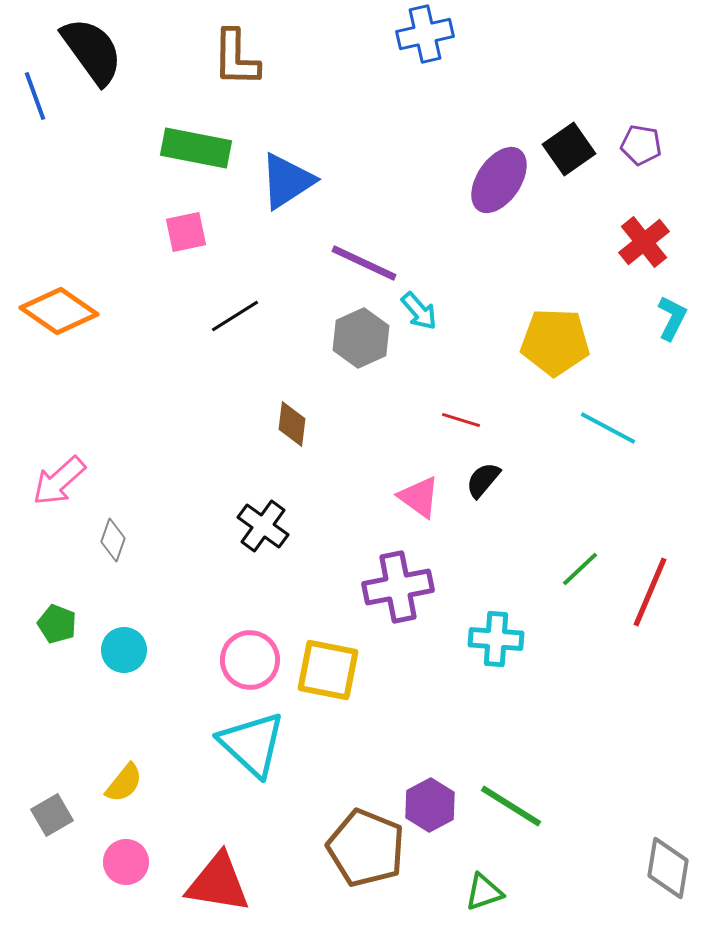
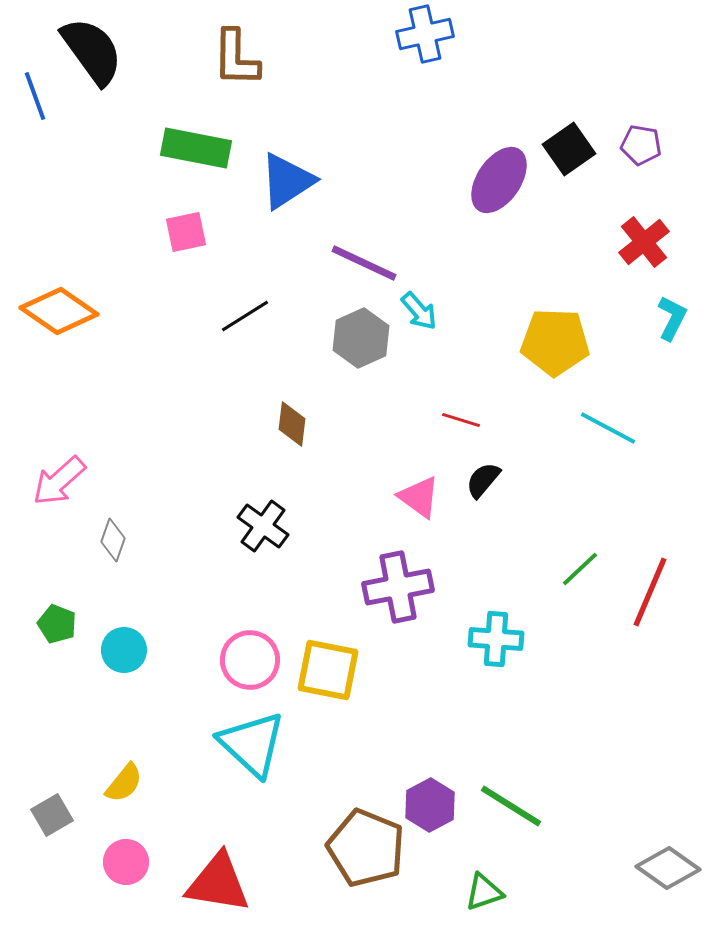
black line at (235, 316): moved 10 px right
gray diamond at (668, 868): rotated 64 degrees counterclockwise
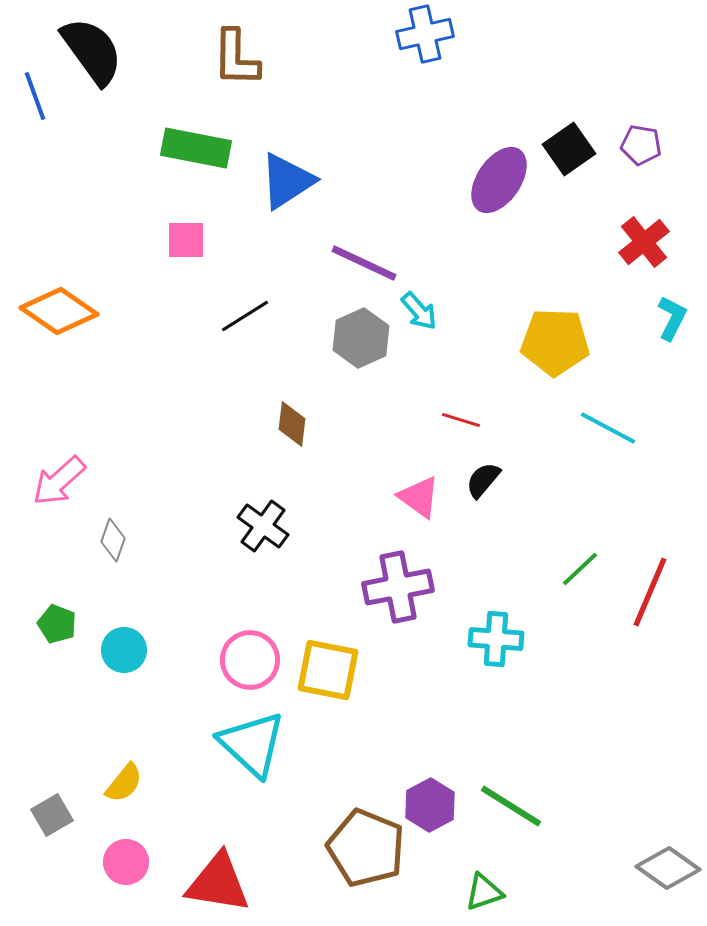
pink square at (186, 232): moved 8 px down; rotated 12 degrees clockwise
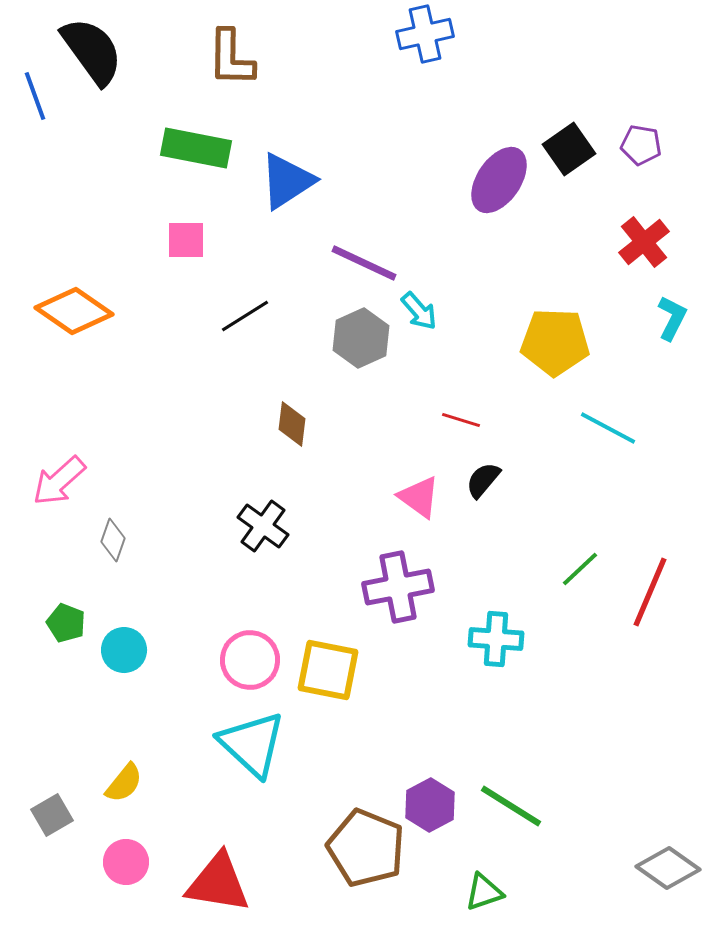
brown L-shape at (236, 58): moved 5 px left
orange diamond at (59, 311): moved 15 px right
green pentagon at (57, 624): moved 9 px right, 1 px up
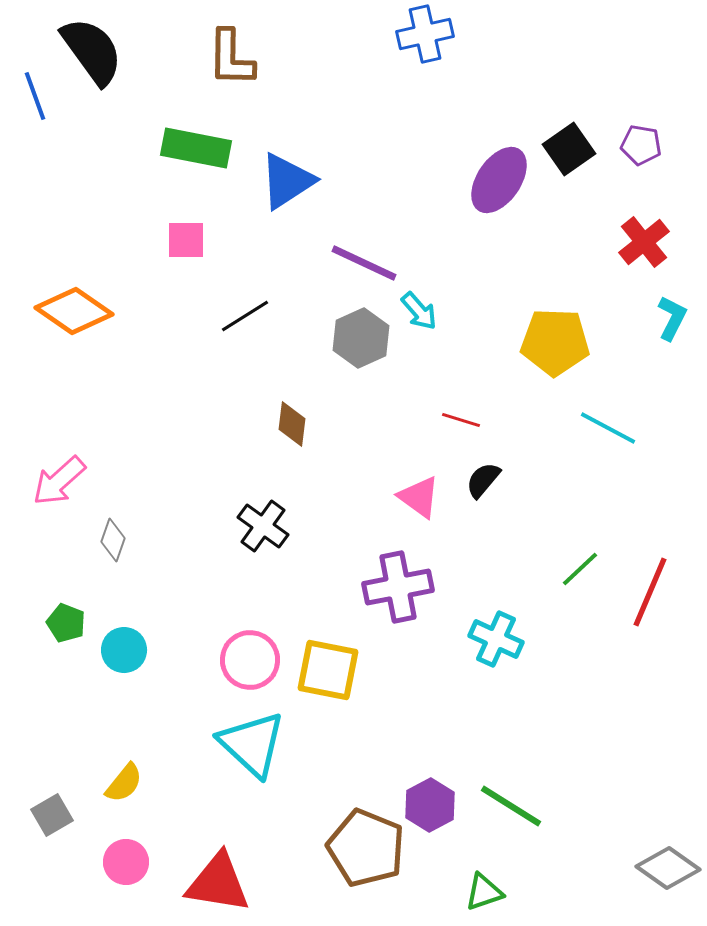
cyan cross at (496, 639): rotated 20 degrees clockwise
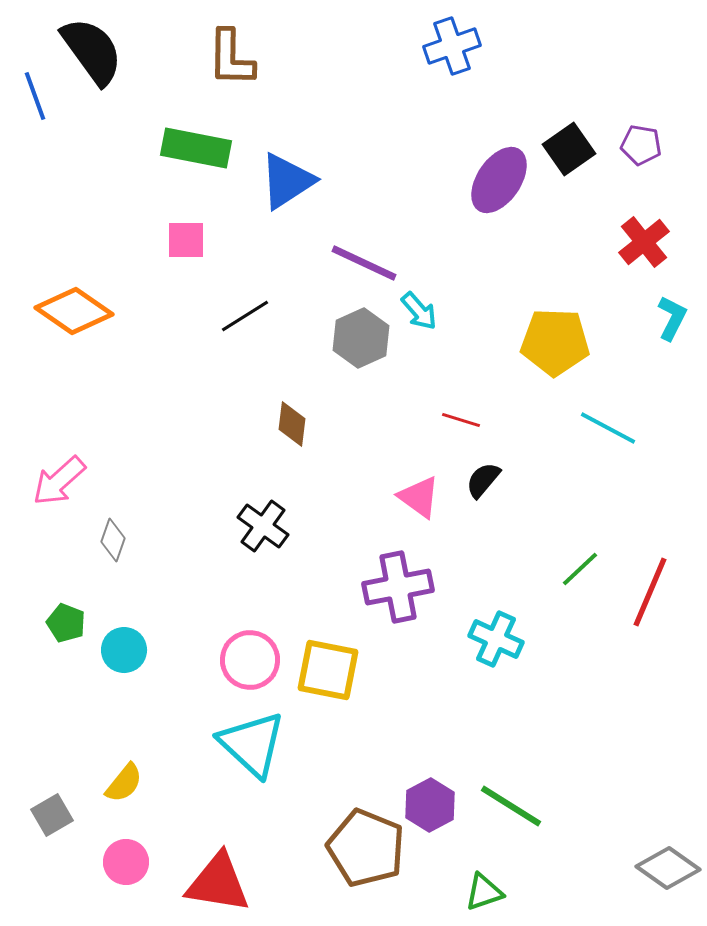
blue cross at (425, 34): moved 27 px right, 12 px down; rotated 6 degrees counterclockwise
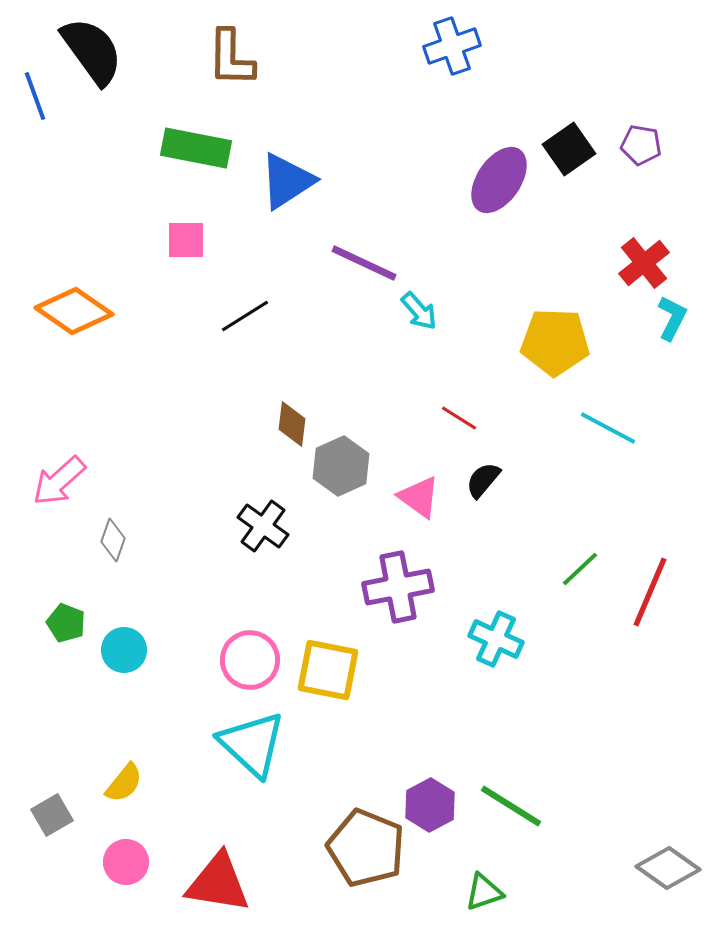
red cross at (644, 242): moved 21 px down
gray hexagon at (361, 338): moved 20 px left, 128 px down
red line at (461, 420): moved 2 px left, 2 px up; rotated 15 degrees clockwise
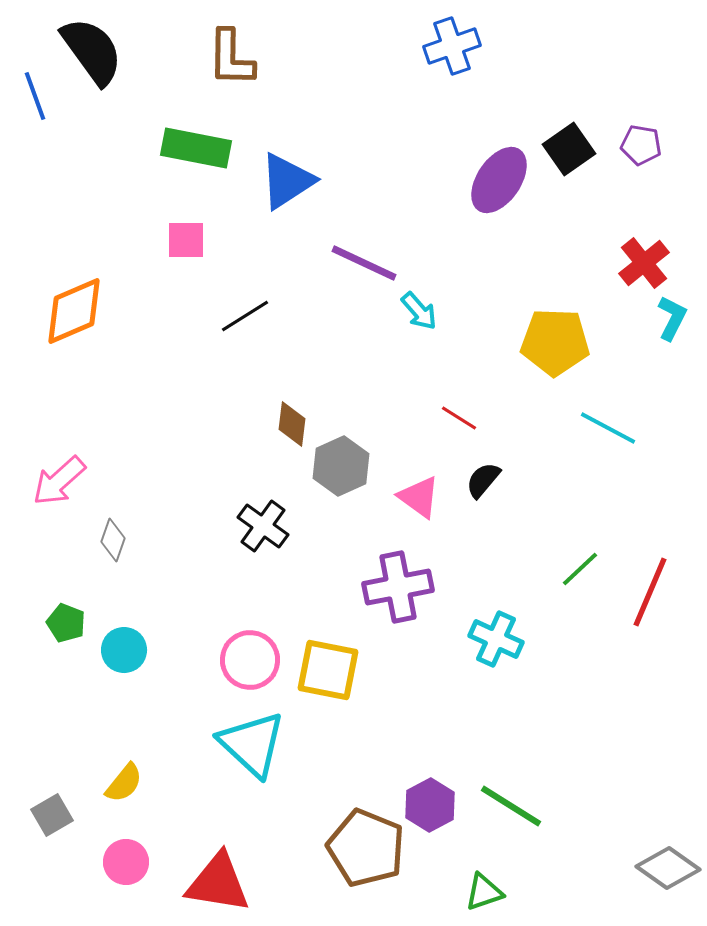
orange diamond at (74, 311): rotated 58 degrees counterclockwise
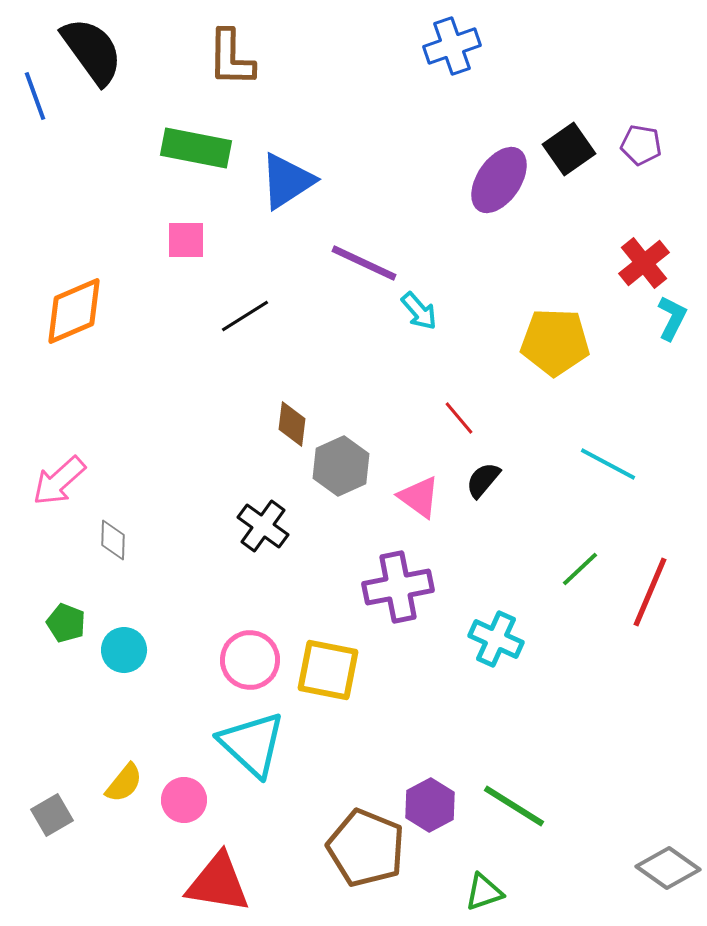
red line at (459, 418): rotated 18 degrees clockwise
cyan line at (608, 428): moved 36 px down
gray diamond at (113, 540): rotated 18 degrees counterclockwise
green line at (511, 806): moved 3 px right
pink circle at (126, 862): moved 58 px right, 62 px up
